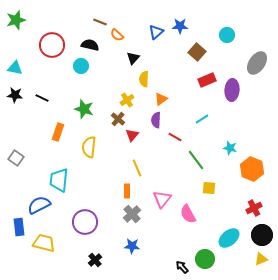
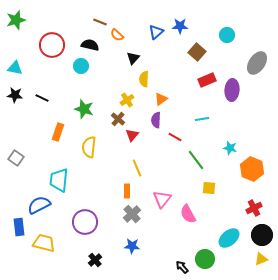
cyan line at (202, 119): rotated 24 degrees clockwise
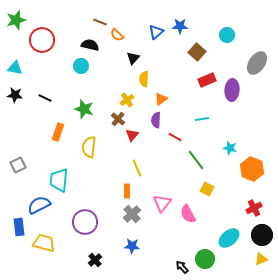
red circle at (52, 45): moved 10 px left, 5 px up
black line at (42, 98): moved 3 px right
gray square at (16, 158): moved 2 px right, 7 px down; rotated 28 degrees clockwise
yellow square at (209, 188): moved 2 px left, 1 px down; rotated 24 degrees clockwise
pink triangle at (162, 199): moved 4 px down
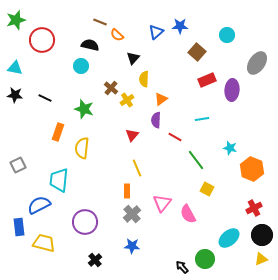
brown cross at (118, 119): moved 7 px left, 31 px up
yellow semicircle at (89, 147): moved 7 px left, 1 px down
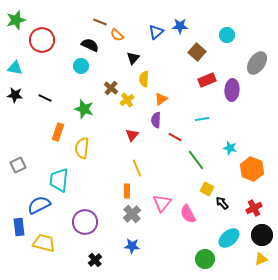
black semicircle at (90, 45): rotated 12 degrees clockwise
black arrow at (182, 267): moved 40 px right, 64 px up
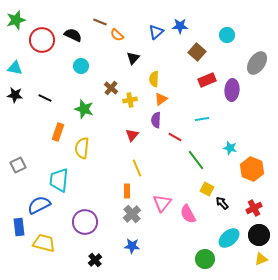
black semicircle at (90, 45): moved 17 px left, 10 px up
yellow semicircle at (144, 79): moved 10 px right
yellow cross at (127, 100): moved 3 px right; rotated 24 degrees clockwise
black circle at (262, 235): moved 3 px left
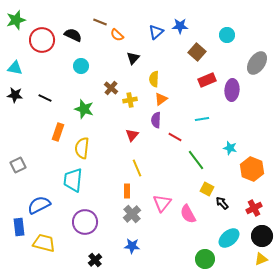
cyan trapezoid at (59, 180): moved 14 px right
black circle at (259, 235): moved 3 px right, 1 px down
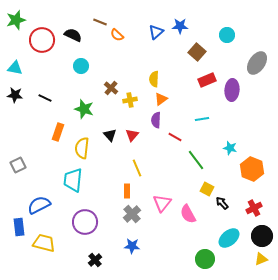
black triangle at (133, 58): moved 23 px left, 77 px down; rotated 24 degrees counterclockwise
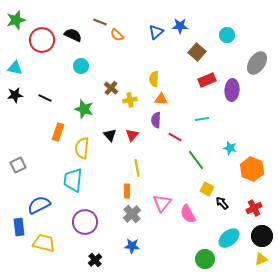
black star at (15, 95): rotated 14 degrees counterclockwise
orange triangle at (161, 99): rotated 40 degrees clockwise
yellow line at (137, 168): rotated 12 degrees clockwise
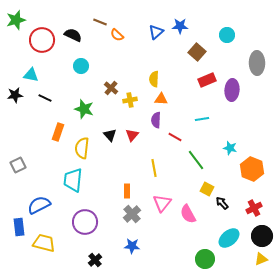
gray ellipse at (257, 63): rotated 35 degrees counterclockwise
cyan triangle at (15, 68): moved 16 px right, 7 px down
yellow line at (137, 168): moved 17 px right
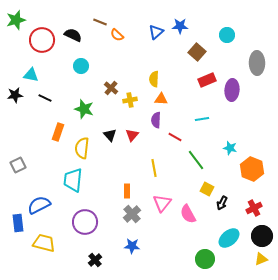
black arrow at (222, 203): rotated 112 degrees counterclockwise
blue rectangle at (19, 227): moved 1 px left, 4 px up
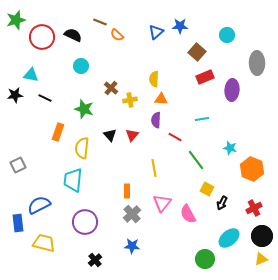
red circle at (42, 40): moved 3 px up
red rectangle at (207, 80): moved 2 px left, 3 px up
